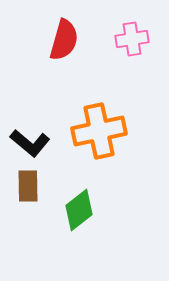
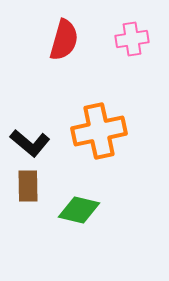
green diamond: rotated 51 degrees clockwise
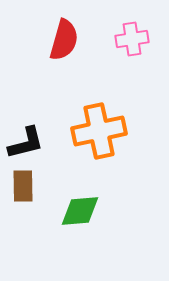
black L-shape: moved 4 px left; rotated 54 degrees counterclockwise
brown rectangle: moved 5 px left
green diamond: moved 1 px right, 1 px down; rotated 18 degrees counterclockwise
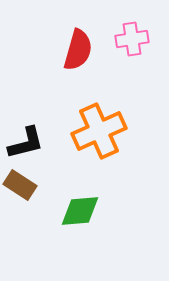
red semicircle: moved 14 px right, 10 px down
orange cross: rotated 12 degrees counterclockwise
brown rectangle: moved 3 px left, 1 px up; rotated 56 degrees counterclockwise
